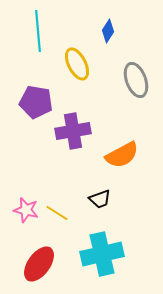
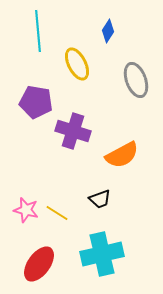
purple cross: rotated 28 degrees clockwise
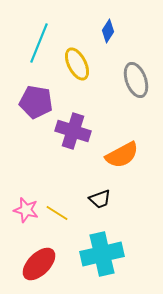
cyan line: moved 1 px right, 12 px down; rotated 27 degrees clockwise
red ellipse: rotated 9 degrees clockwise
